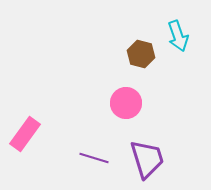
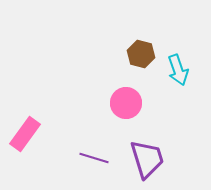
cyan arrow: moved 34 px down
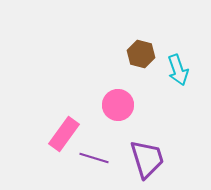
pink circle: moved 8 px left, 2 px down
pink rectangle: moved 39 px right
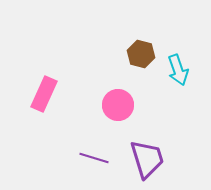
pink rectangle: moved 20 px left, 40 px up; rotated 12 degrees counterclockwise
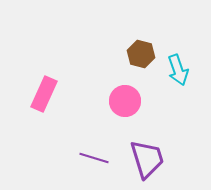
pink circle: moved 7 px right, 4 px up
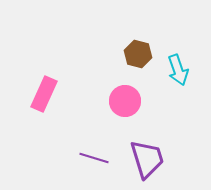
brown hexagon: moved 3 px left
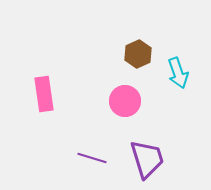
brown hexagon: rotated 20 degrees clockwise
cyan arrow: moved 3 px down
pink rectangle: rotated 32 degrees counterclockwise
purple line: moved 2 px left
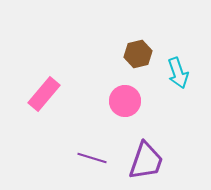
brown hexagon: rotated 12 degrees clockwise
pink rectangle: rotated 48 degrees clockwise
purple trapezoid: moved 1 px left, 2 px down; rotated 36 degrees clockwise
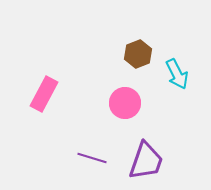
brown hexagon: rotated 8 degrees counterclockwise
cyan arrow: moved 1 px left, 1 px down; rotated 8 degrees counterclockwise
pink rectangle: rotated 12 degrees counterclockwise
pink circle: moved 2 px down
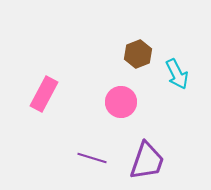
pink circle: moved 4 px left, 1 px up
purple trapezoid: moved 1 px right
